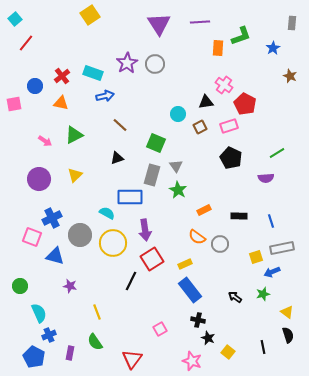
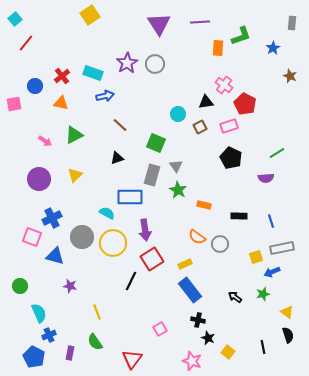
orange rectangle at (204, 210): moved 5 px up; rotated 40 degrees clockwise
gray circle at (80, 235): moved 2 px right, 2 px down
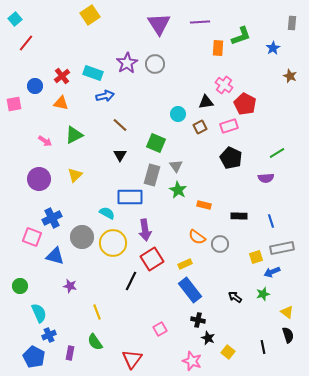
black triangle at (117, 158): moved 3 px right, 3 px up; rotated 40 degrees counterclockwise
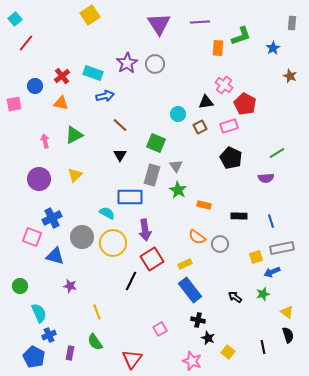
pink arrow at (45, 141): rotated 136 degrees counterclockwise
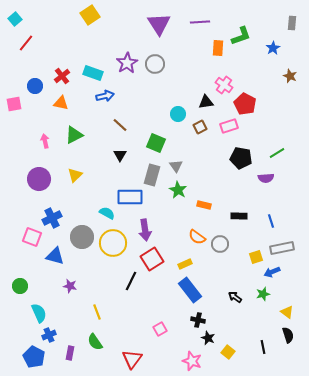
black pentagon at (231, 158): moved 10 px right; rotated 15 degrees counterclockwise
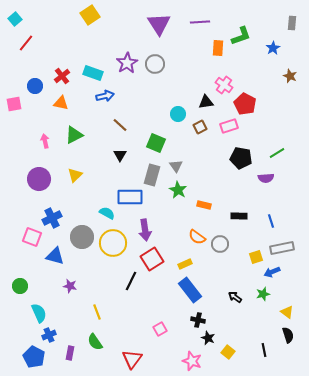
black line at (263, 347): moved 1 px right, 3 px down
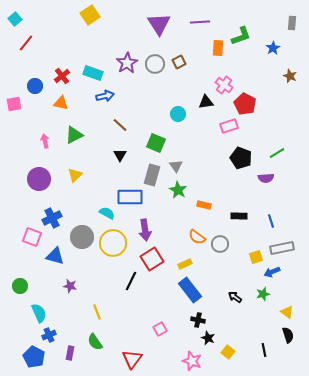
brown square at (200, 127): moved 21 px left, 65 px up
black pentagon at (241, 158): rotated 10 degrees clockwise
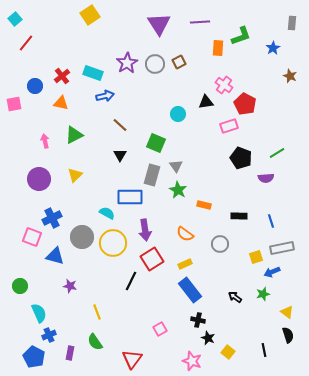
orange semicircle at (197, 237): moved 12 px left, 3 px up
